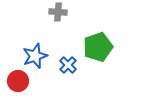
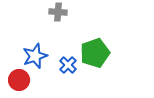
green pentagon: moved 3 px left, 6 px down
red circle: moved 1 px right, 1 px up
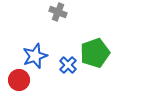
gray cross: rotated 18 degrees clockwise
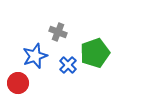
gray cross: moved 20 px down
red circle: moved 1 px left, 3 px down
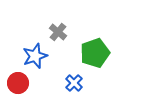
gray cross: rotated 18 degrees clockwise
blue cross: moved 6 px right, 18 px down
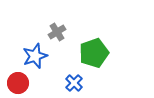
gray cross: moved 1 px left; rotated 18 degrees clockwise
green pentagon: moved 1 px left
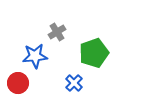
blue star: rotated 15 degrees clockwise
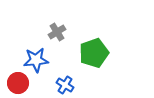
blue star: moved 1 px right, 4 px down
blue cross: moved 9 px left, 2 px down; rotated 12 degrees counterclockwise
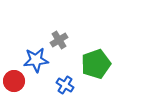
gray cross: moved 2 px right, 8 px down
green pentagon: moved 2 px right, 11 px down
red circle: moved 4 px left, 2 px up
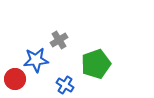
red circle: moved 1 px right, 2 px up
